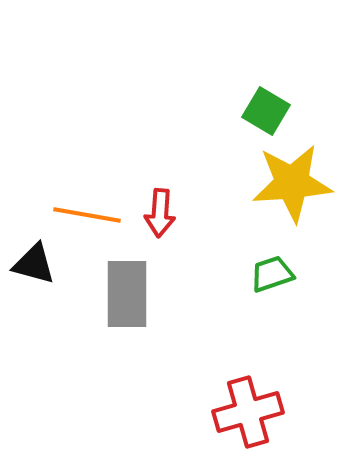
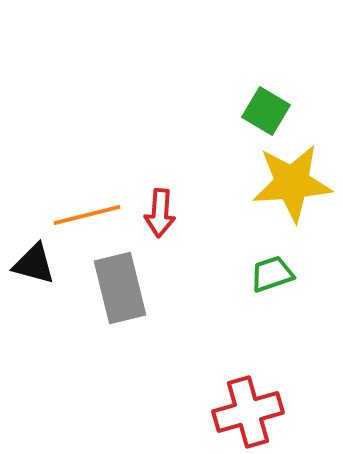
orange line: rotated 24 degrees counterclockwise
gray rectangle: moved 7 px left, 6 px up; rotated 14 degrees counterclockwise
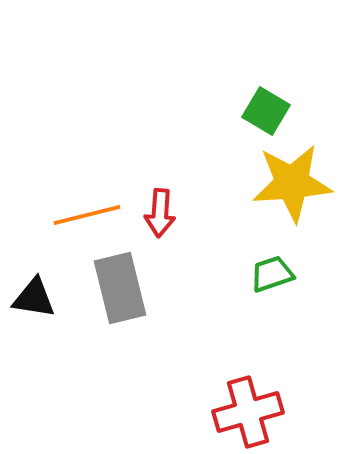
black triangle: moved 34 px down; rotated 6 degrees counterclockwise
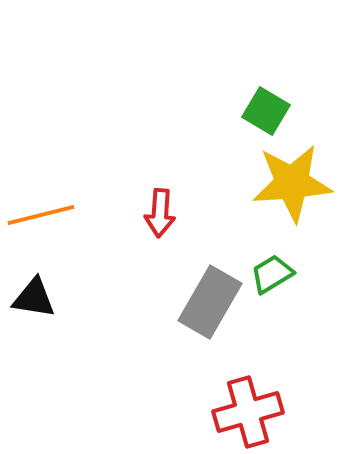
orange line: moved 46 px left
green trapezoid: rotated 12 degrees counterclockwise
gray rectangle: moved 90 px right, 14 px down; rotated 44 degrees clockwise
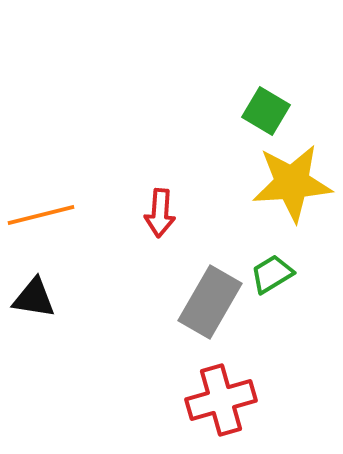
red cross: moved 27 px left, 12 px up
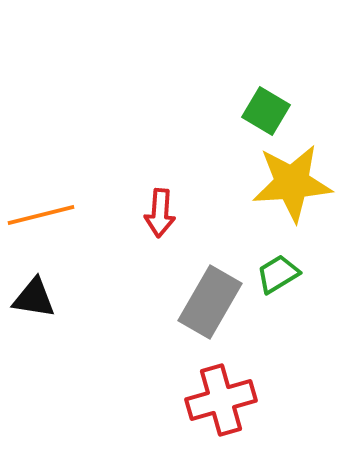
green trapezoid: moved 6 px right
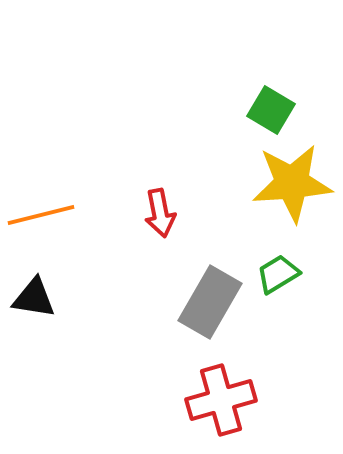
green square: moved 5 px right, 1 px up
red arrow: rotated 15 degrees counterclockwise
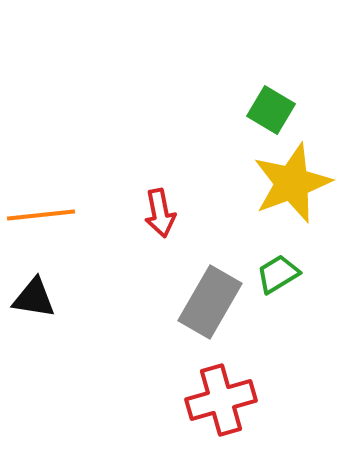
yellow star: rotated 16 degrees counterclockwise
orange line: rotated 8 degrees clockwise
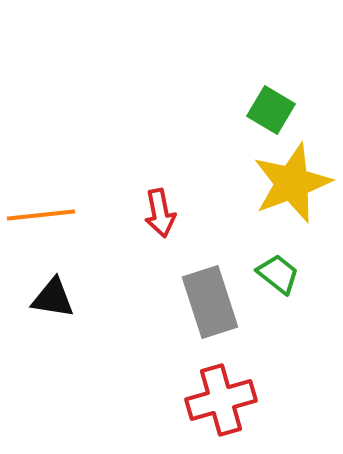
green trapezoid: rotated 69 degrees clockwise
black triangle: moved 19 px right
gray rectangle: rotated 48 degrees counterclockwise
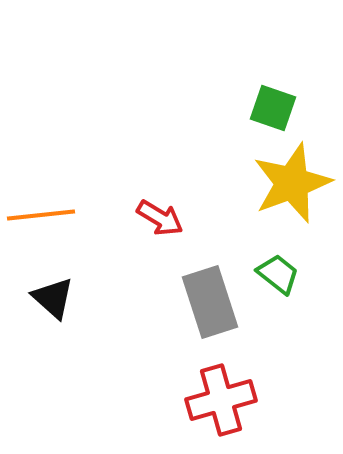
green square: moved 2 px right, 2 px up; rotated 12 degrees counterclockwise
red arrow: moved 5 px down; rotated 48 degrees counterclockwise
black triangle: rotated 33 degrees clockwise
